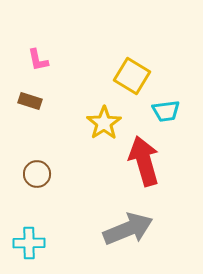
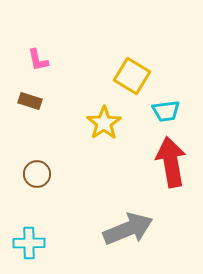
red arrow: moved 27 px right, 1 px down; rotated 6 degrees clockwise
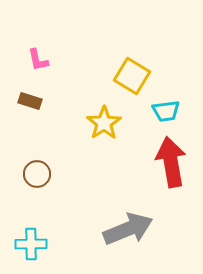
cyan cross: moved 2 px right, 1 px down
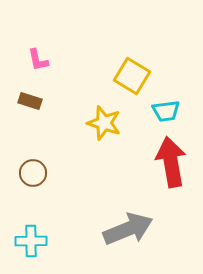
yellow star: rotated 20 degrees counterclockwise
brown circle: moved 4 px left, 1 px up
cyan cross: moved 3 px up
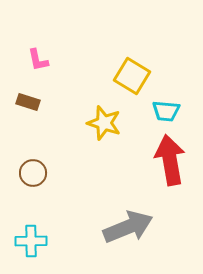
brown rectangle: moved 2 px left, 1 px down
cyan trapezoid: rotated 12 degrees clockwise
red arrow: moved 1 px left, 2 px up
gray arrow: moved 2 px up
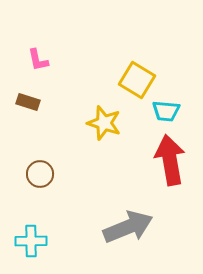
yellow square: moved 5 px right, 4 px down
brown circle: moved 7 px right, 1 px down
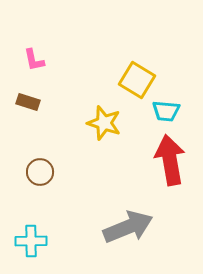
pink L-shape: moved 4 px left
brown circle: moved 2 px up
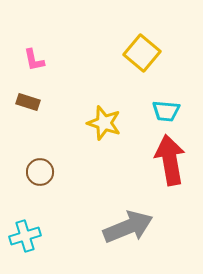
yellow square: moved 5 px right, 27 px up; rotated 9 degrees clockwise
cyan cross: moved 6 px left, 5 px up; rotated 16 degrees counterclockwise
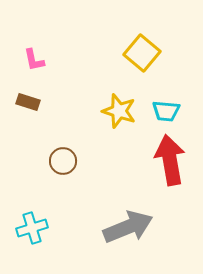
yellow star: moved 15 px right, 12 px up
brown circle: moved 23 px right, 11 px up
cyan cross: moved 7 px right, 8 px up
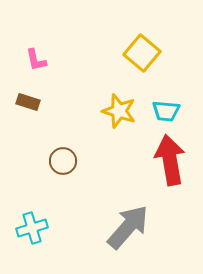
pink L-shape: moved 2 px right
gray arrow: rotated 27 degrees counterclockwise
